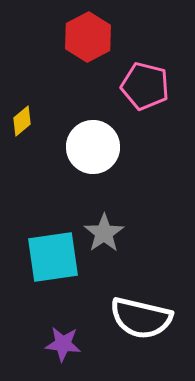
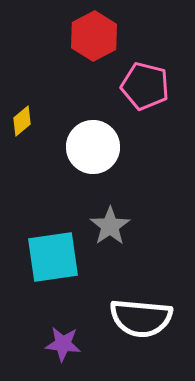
red hexagon: moved 6 px right, 1 px up
gray star: moved 6 px right, 7 px up
white semicircle: rotated 8 degrees counterclockwise
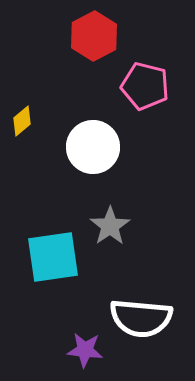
purple star: moved 22 px right, 6 px down
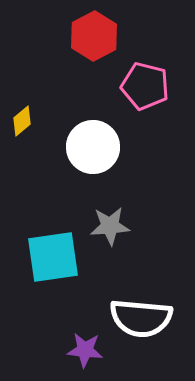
gray star: rotated 30 degrees clockwise
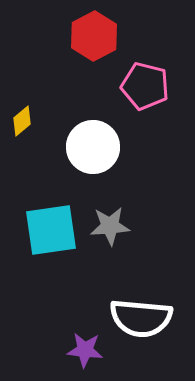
cyan square: moved 2 px left, 27 px up
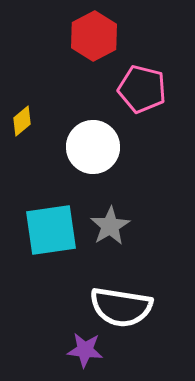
pink pentagon: moved 3 px left, 3 px down
gray star: rotated 27 degrees counterclockwise
white semicircle: moved 20 px left, 11 px up; rotated 4 degrees clockwise
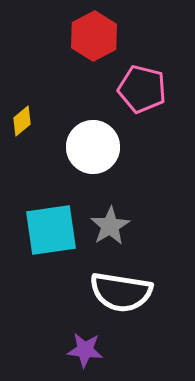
white semicircle: moved 15 px up
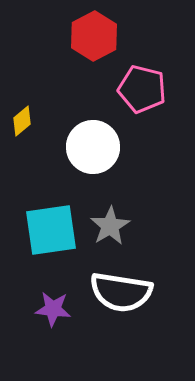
purple star: moved 32 px left, 41 px up
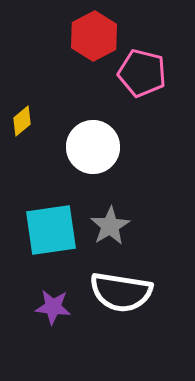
pink pentagon: moved 16 px up
purple star: moved 2 px up
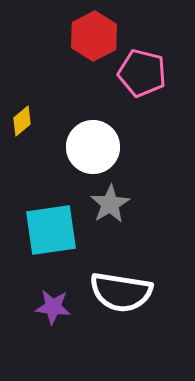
gray star: moved 22 px up
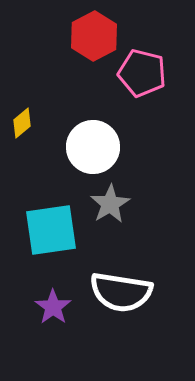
yellow diamond: moved 2 px down
purple star: rotated 30 degrees clockwise
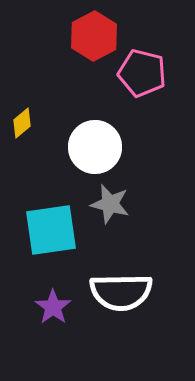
white circle: moved 2 px right
gray star: rotated 27 degrees counterclockwise
white semicircle: rotated 10 degrees counterclockwise
